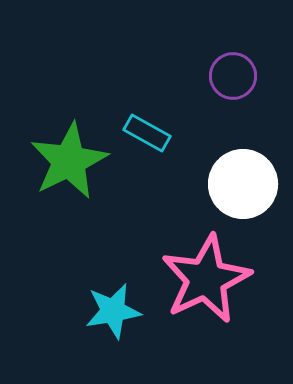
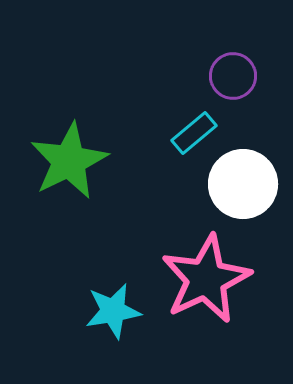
cyan rectangle: moved 47 px right; rotated 69 degrees counterclockwise
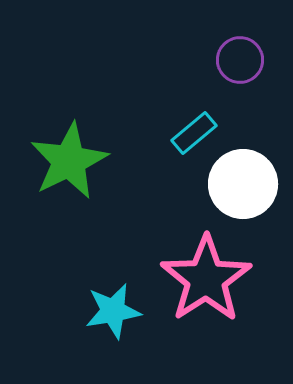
purple circle: moved 7 px right, 16 px up
pink star: rotated 8 degrees counterclockwise
